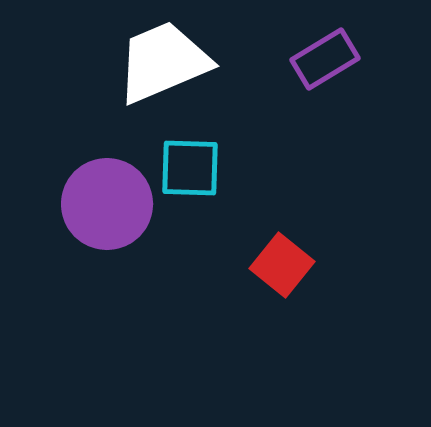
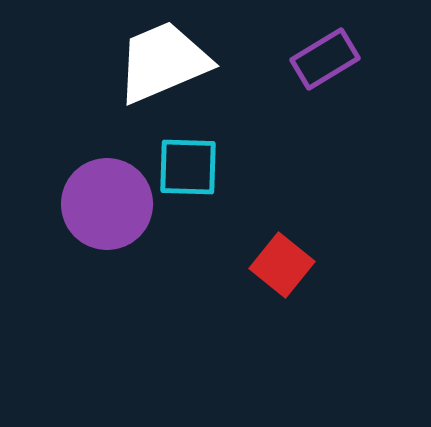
cyan square: moved 2 px left, 1 px up
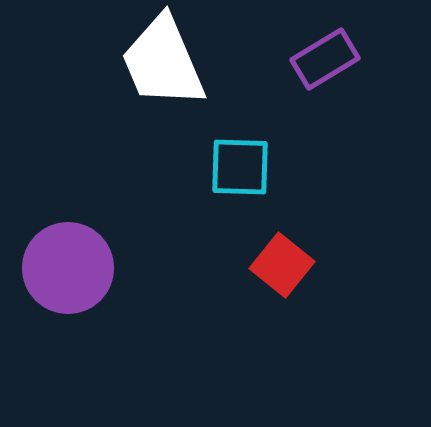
white trapezoid: rotated 90 degrees counterclockwise
cyan square: moved 52 px right
purple circle: moved 39 px left, 64 px down
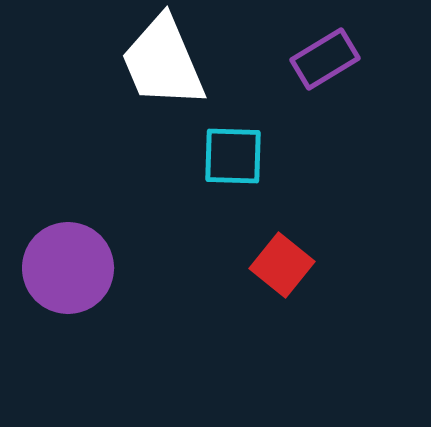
cyan square: moved 7 px left, 11 px up
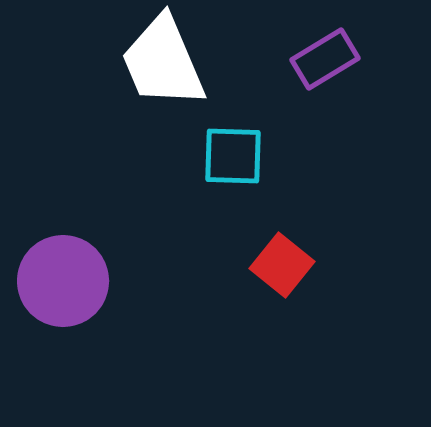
purple circle: moved 5 px left, 13 px down
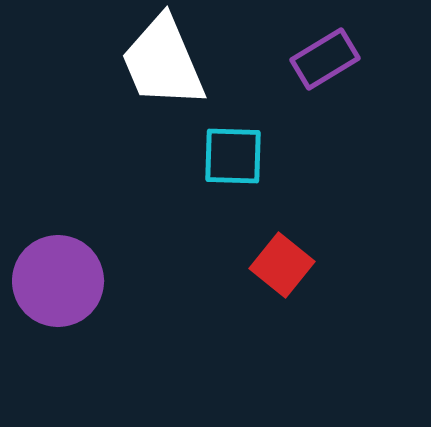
purple circle: moved 5 px left
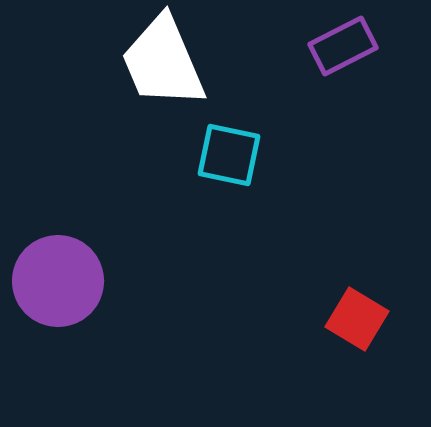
purple rectangle: moved 18 px right, 13 px up; rotated 4 degrees clockwise
cyan square: moved 4 px left, 1 px up; rotated 10 degrees clockwise
red square: moved 75 px right, 54 px down; rotated 8 degrees counterclockwise
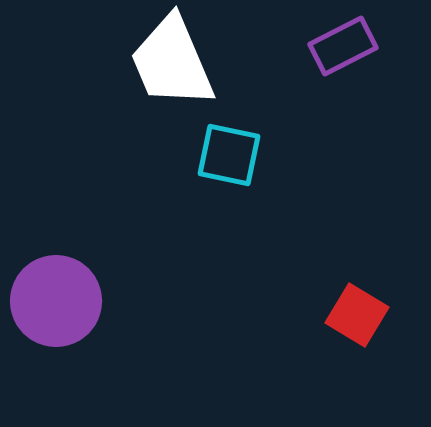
white trapezoid: moved 9 px right
purple circle: moved 2 px left, 20 px down
red square: moved 4 px up
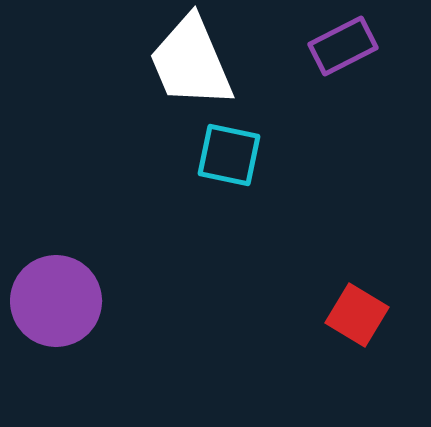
white trapezoid: moved 19 px right
